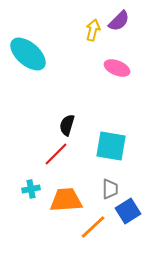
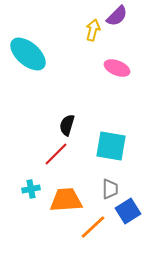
purple semicircle: moved 2 px left, 5 px up
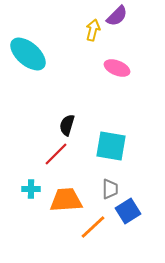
cyan cross: rotated 12 degrees clockwise
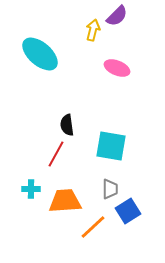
cyan ellipse: moved 12 px right
black semicircle: rotated 25 degrees counterclockwise
red line: rotated 16 degrees counterclockwise
orange trapezoid: moved 1 px left, 1 px down
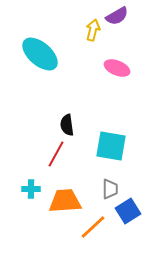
purple semicircle: rotated 15 degrees clockwise
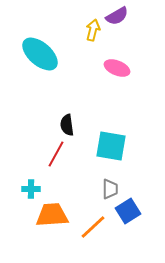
orange trapezoid: moved 13 px left, 14 px down
